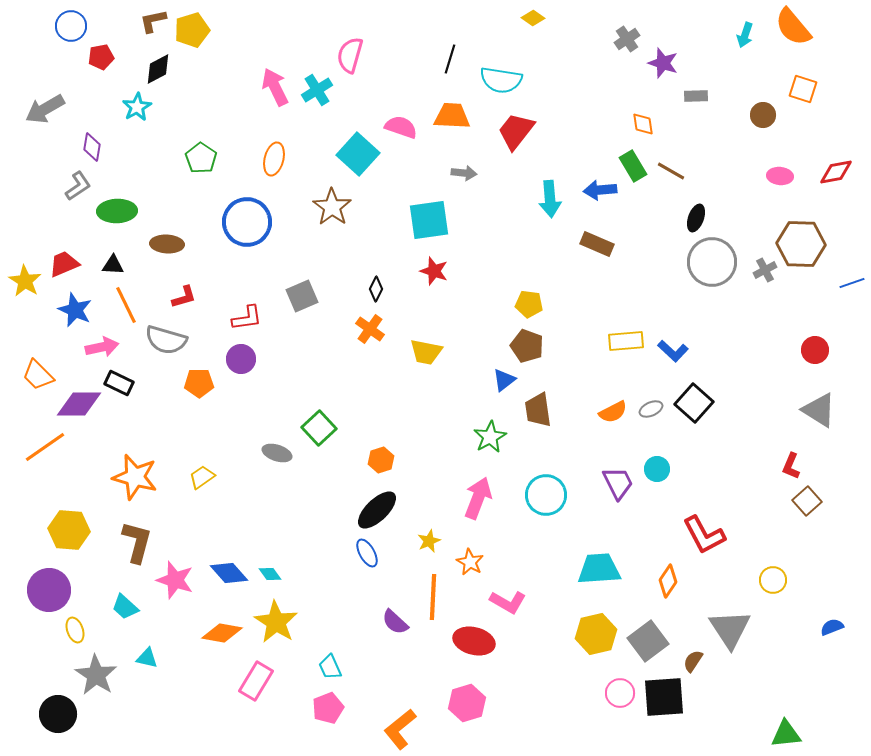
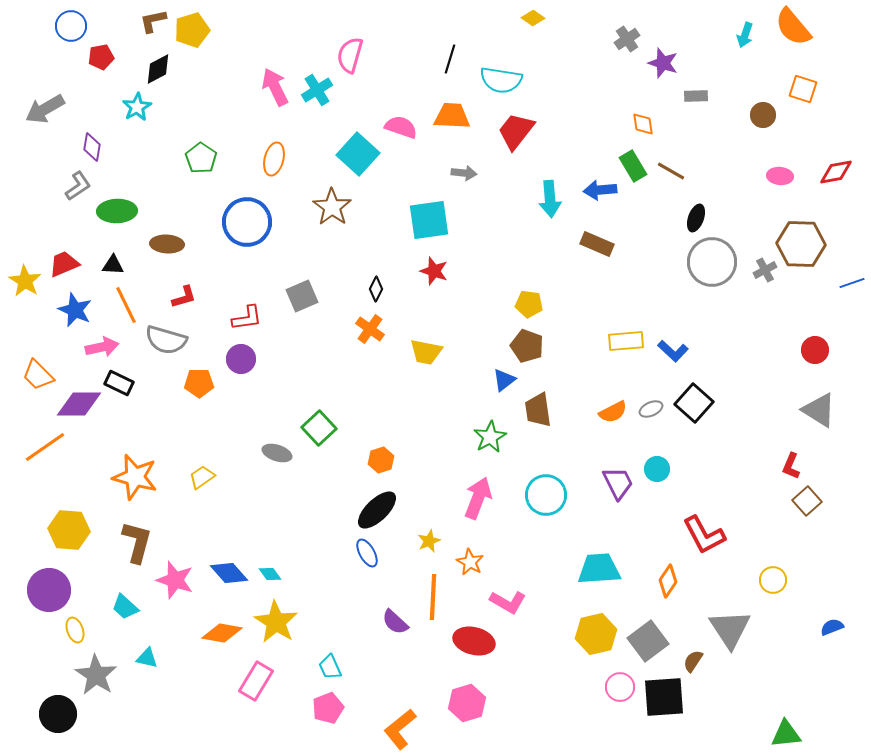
pink circle at (620, 693): moved 6 px up
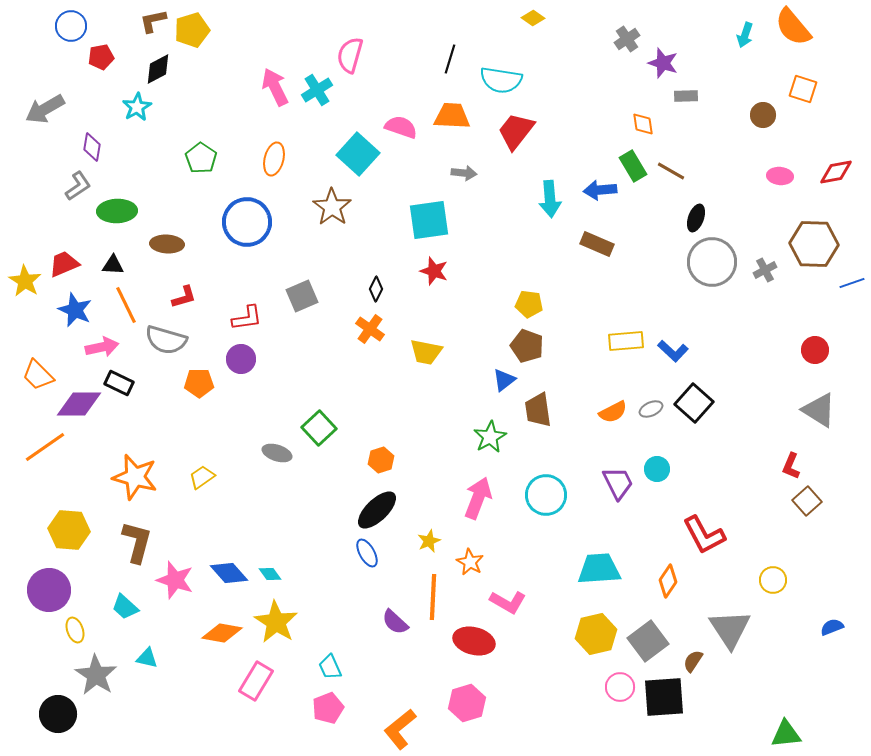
gray rectangle at (696, 96): moved 10 px left
brown hexagon at (801, 244): moved 13 px right
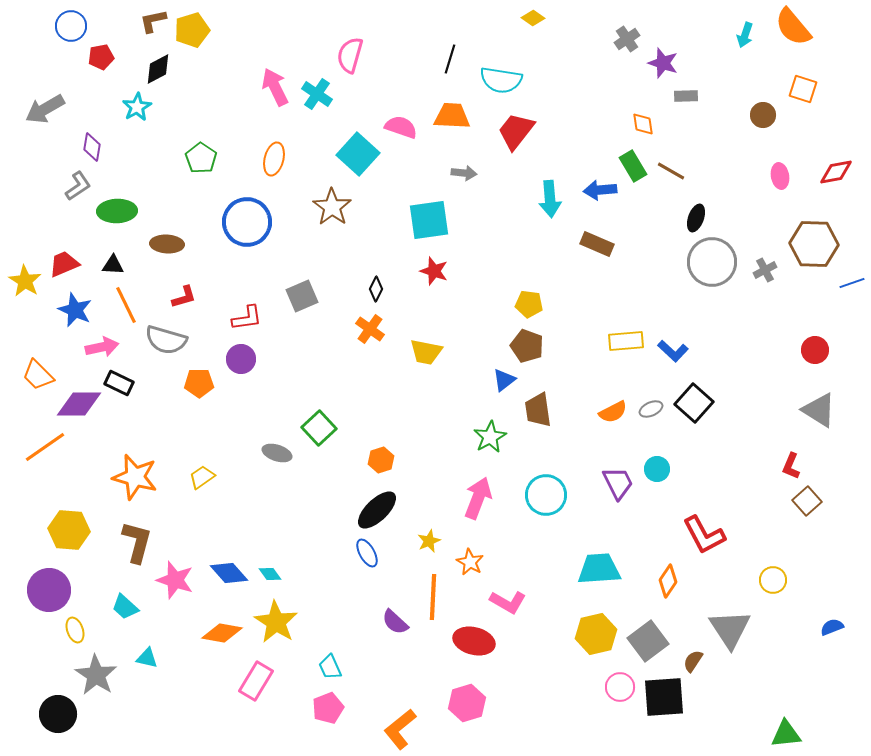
cyan cross at (317, 90): moved 4 px down; rotated 24 degrees counterclockwise
pink ellipse at (780, 176): rotated 75 degrees clockwise
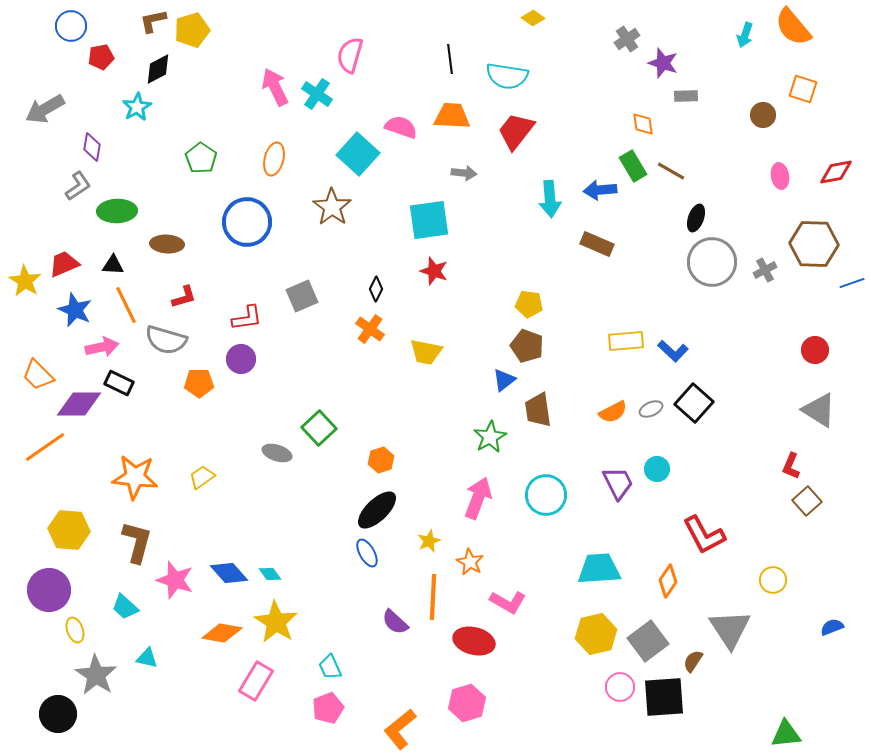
black line at (450, 59): rotated 24 degrees counterclockwise
cyan semicircle at (501, 80): moved 6 px right, 4 px up
orange star at (135, 477): rotated 9 degrees counterclockwise
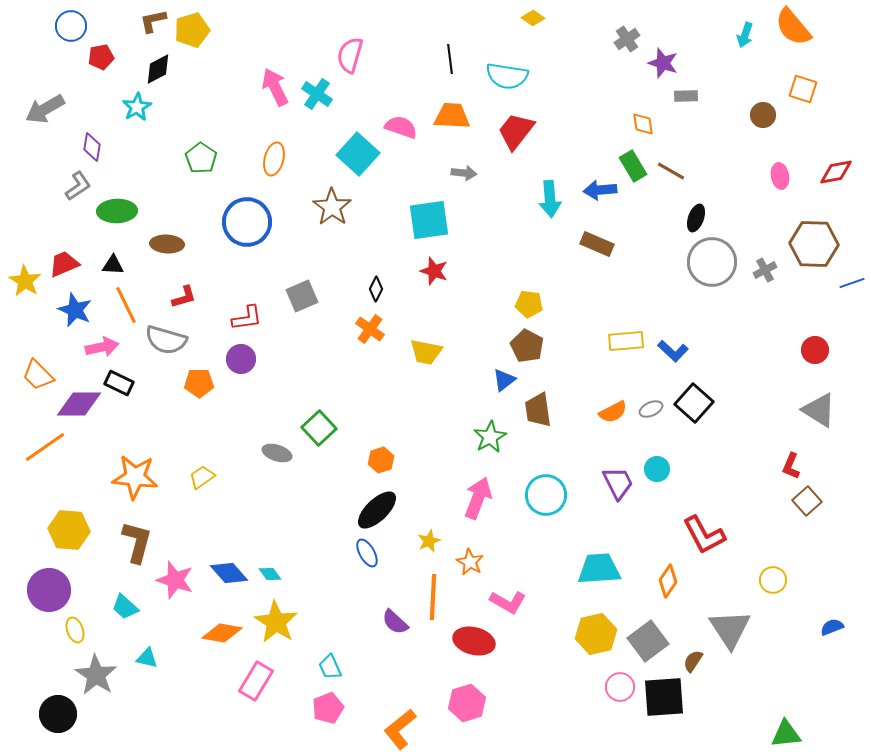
brown pentagon at (527, 346): rotated 8 degrees clockwise
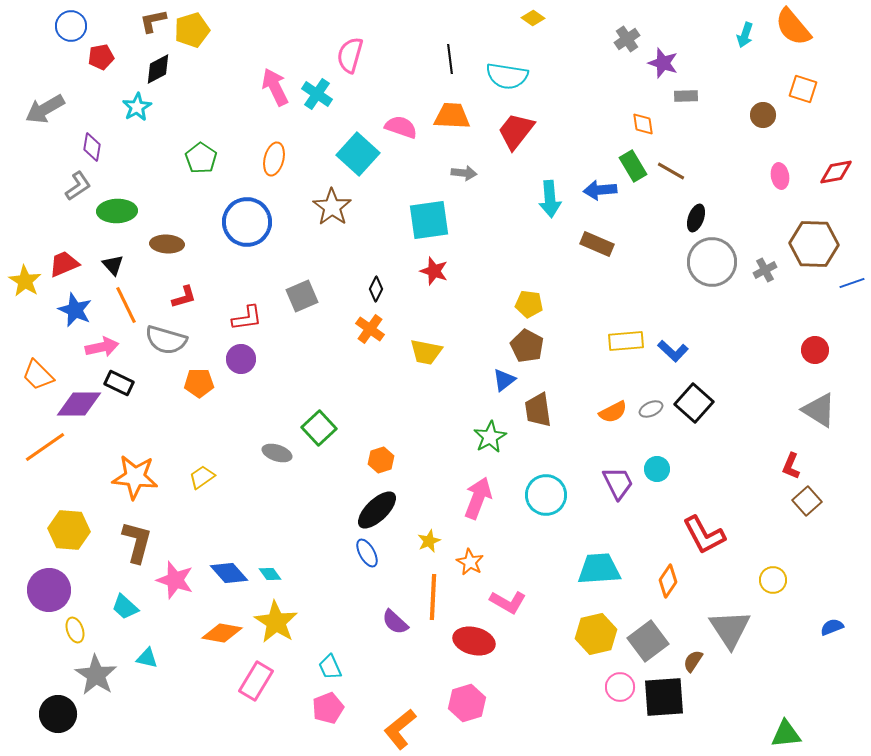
black triangle at (113, 265): rotated 45 degrees clockwise
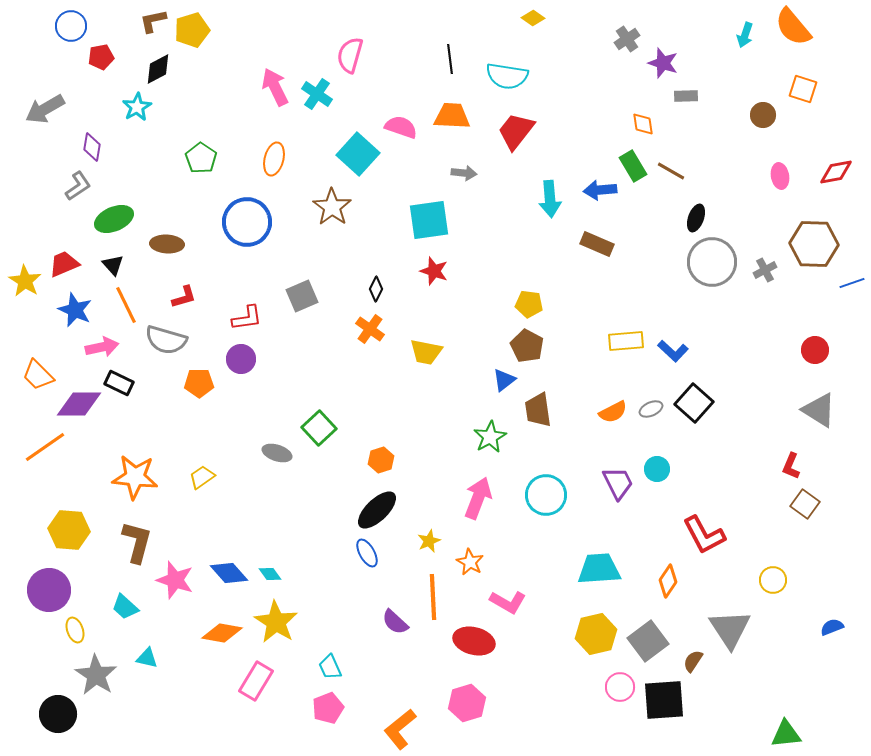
green ellipse at (117, 211): moved 3 px left, 8 px down; rotated 21 degrees counterclockwise
brown square at (807, 501): moved 2 px left, 3 px down; rotated 12 degrees counterclockwise
orange line at (433, 597): rotated 6 degrees counterclockwise
black square at (664, 697): moved 3 px down
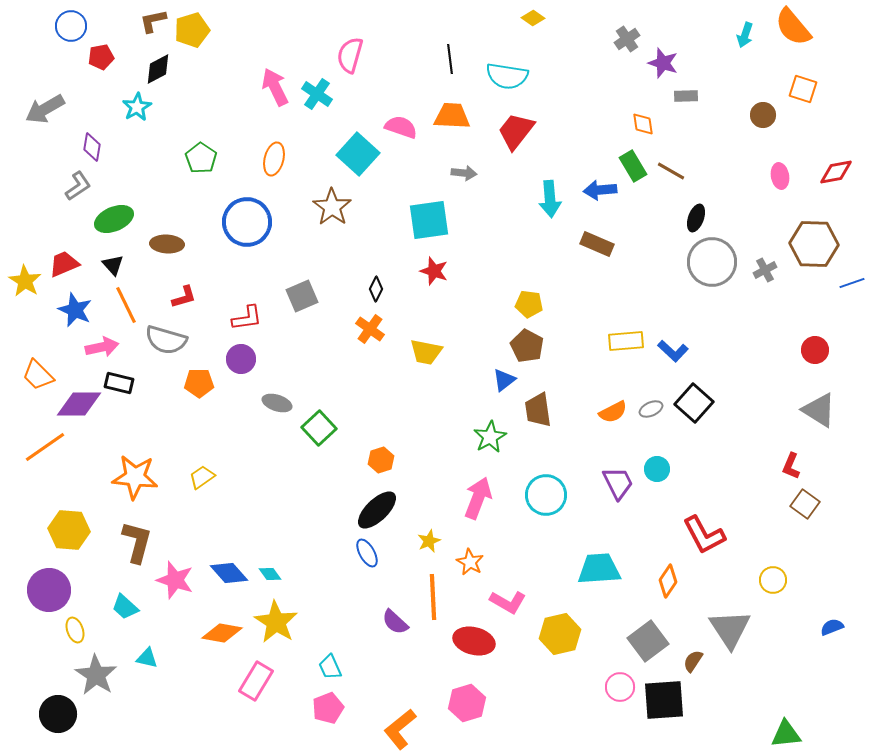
black rectangle at (119, 383): rotated 12 degrees counterclockwise
gray ellipse at (277, 453): moved 50 px up
yellow hexagon at (596, 634): moved 36 px left
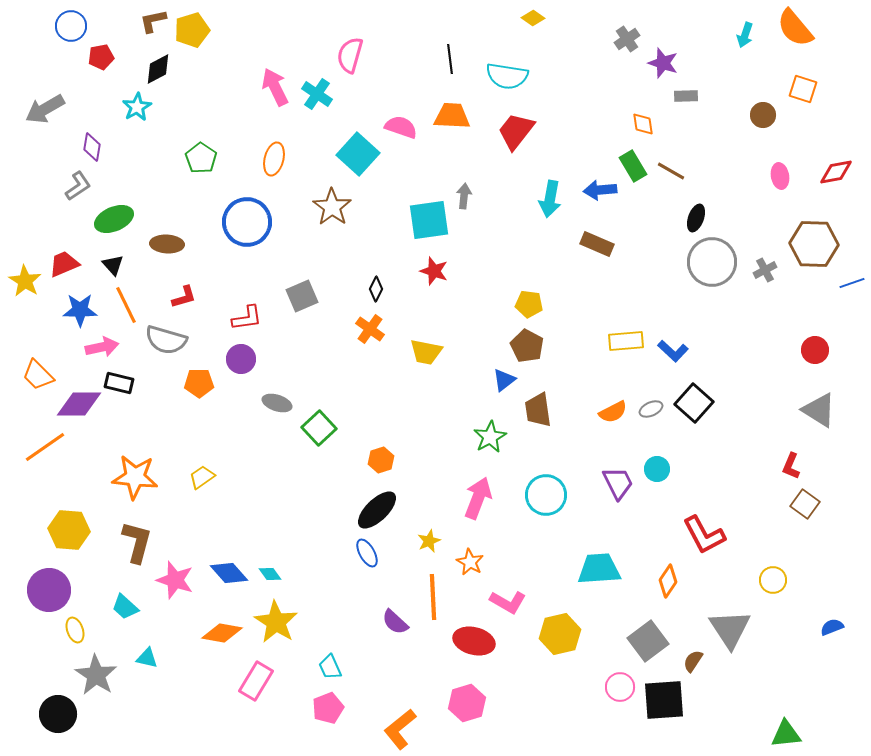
orange semicircle at (793, 27): moved 2 px right, 1 px down
gray arrow at (464, 173): moved 23 px down; rotated 90 degrees counterclockwise
cyan arrow at (550, 199): rotated 15 degrees clockwise
blue star at (75, 310): moved 5 px right; rotated 24 degrees counterclockwise
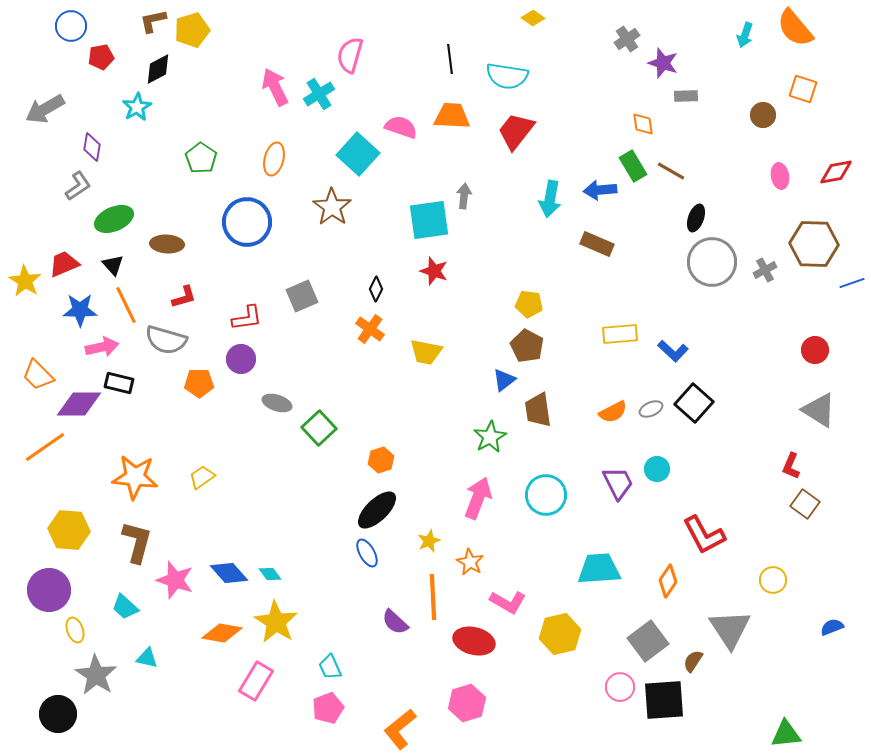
cyan cross at (317, 94): moved 2 px right; rotated 24 degrees clockwise
yellow rectangle at (626, 341): moved 6 px left, 7 px up
